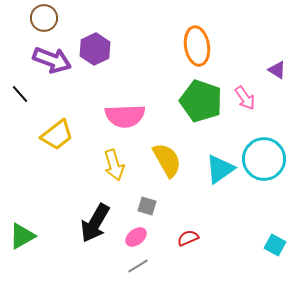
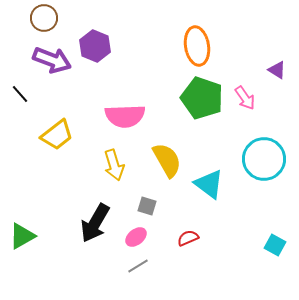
purple hexagon: moved 3 px up; rotated 12 degrees counterclockwise
green pentagon: moved 1 px right, 3 px up
cyan triangle: moved 11 px left, 15 px down; rotated 48 degrees counterclockwise
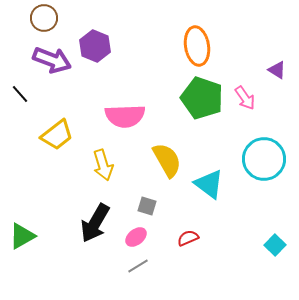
yellow arrow: moved 11 px left
cyan square: rotated 15 degrees clockwise
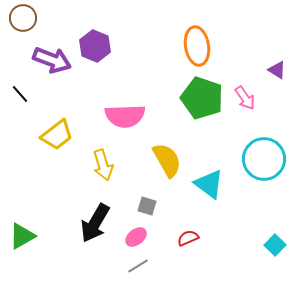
brown circle: moved 21 px left
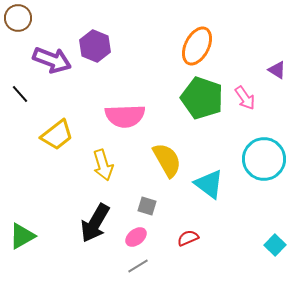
brown circle: moved 5 px left
orange ellipse: rotated 36 degrees clockwise
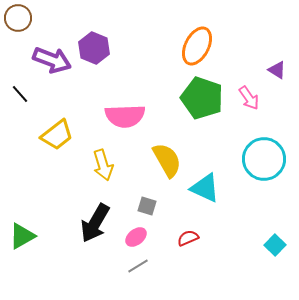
purple hexagon: moved 1 px left, 2 px down
pink arrow: moved 4 px right
cyan triangle: moved 4 px left, 4 px down; rotated 12 degrees counterclockwise
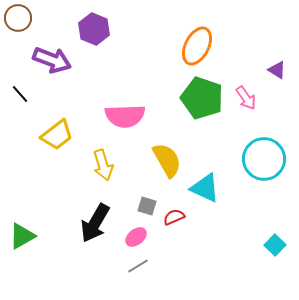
purple hexagon: moved 19 px up
pink arrow: moved 3 px left
red semicircle: moved 14 px left, 21 px up
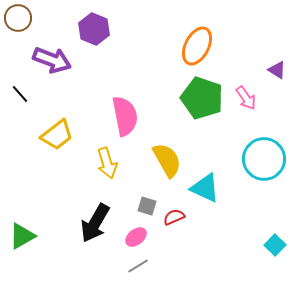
pink semicircle: rotated 99 degrees counterclockwise
yellow arrow: moved 4 px right, 2 px up
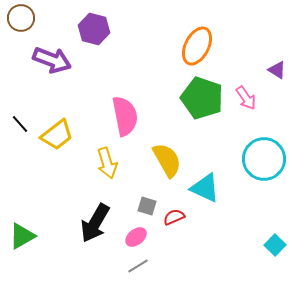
brown circle: moved 3 px right
purple hexagon: rotated 8 degrees counterclockwise
black line: moved 30 px down
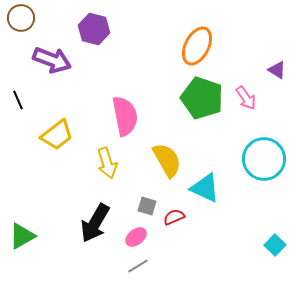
black line: moved 2 px left, 24 px up; rotated 18 degrees clockwise
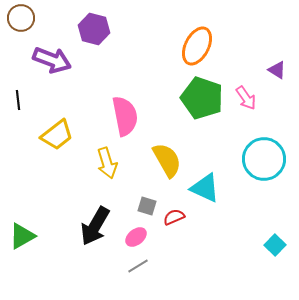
black line: rotated 18 degrees clockwise
black arrow: moved 3 px down
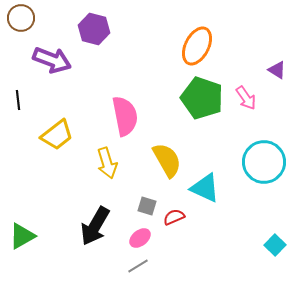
cyan circle: moved 3 px down
pink ellipse: moved 4 px right, 1 px down
